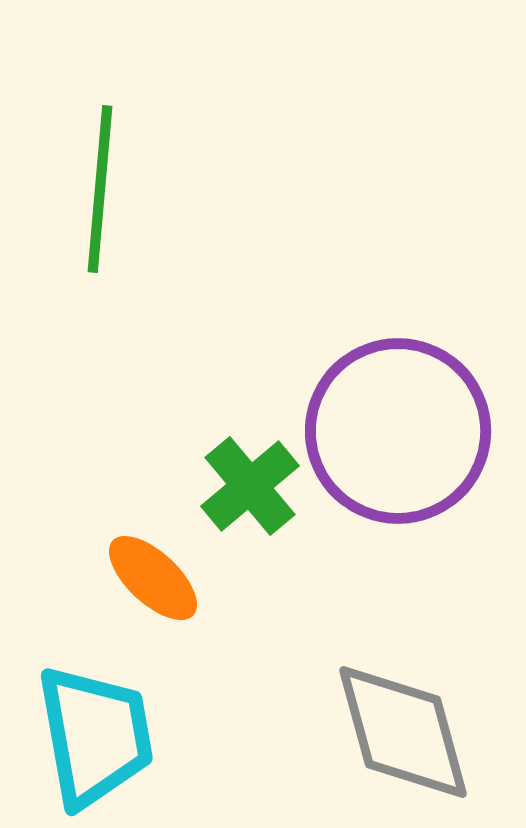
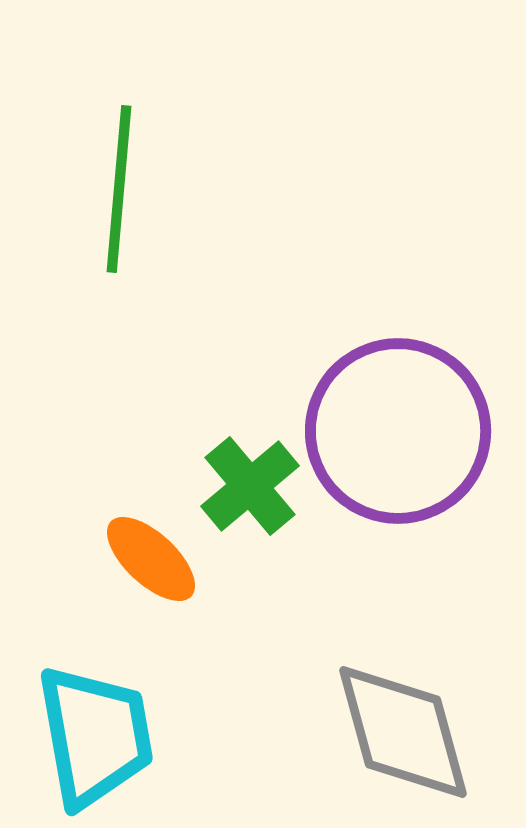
green line: moved 19 px right
orange ellipse: moved 2 px left, 19 px up
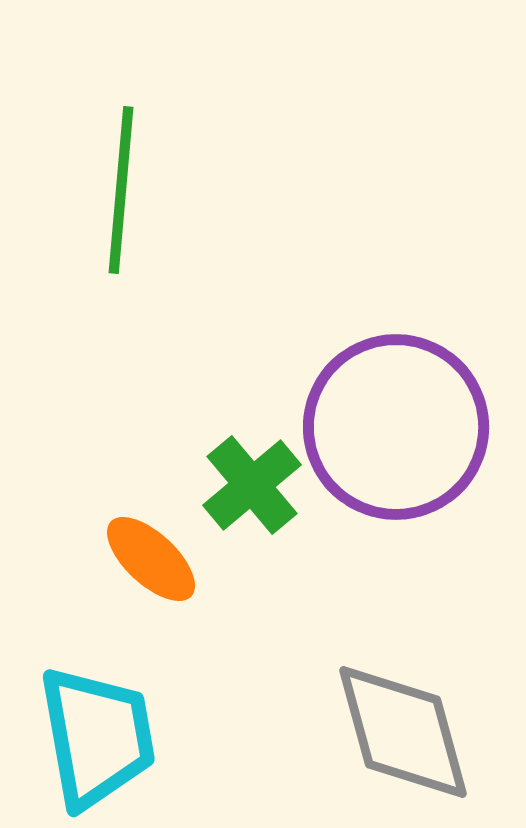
green line: moved 2 px right, 1 px down
purple circle: moved 2 px left, 4 px up
green cross: moved 2 px right, 1 px up
cyan trapezoid: moved 2 px right, 1 px down
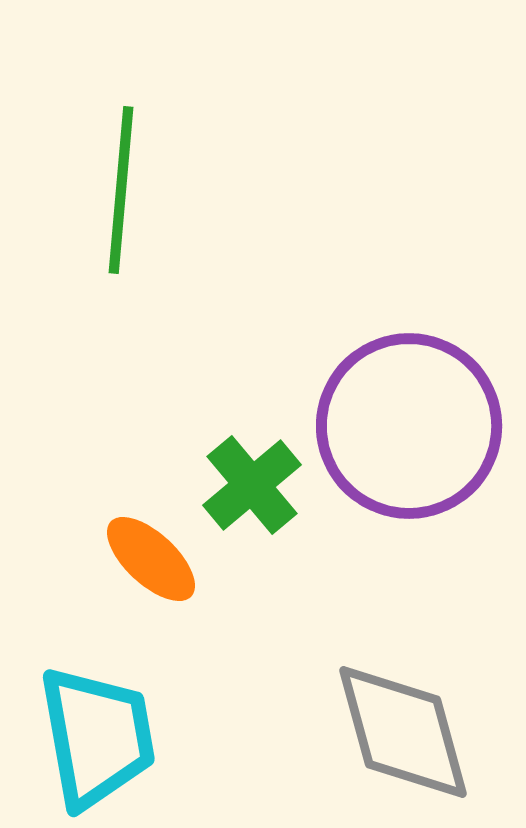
purple circle: moved 13 px right, 1 px up
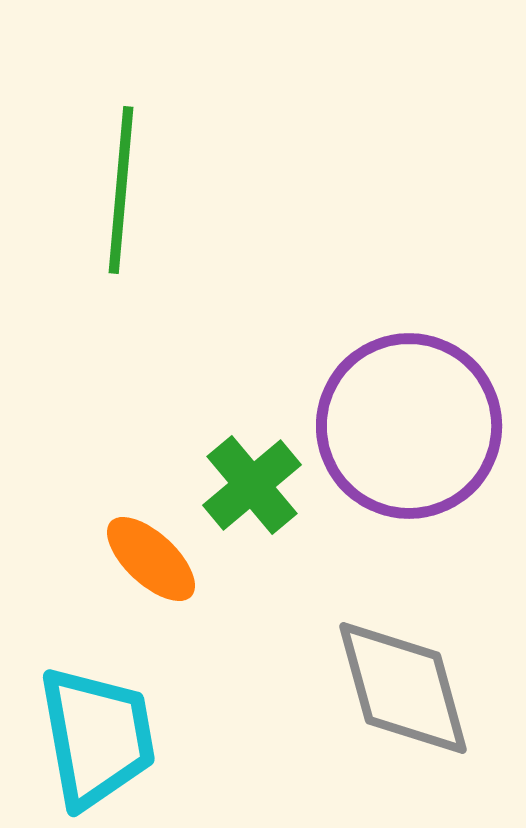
gray diamond: moved 44 px up
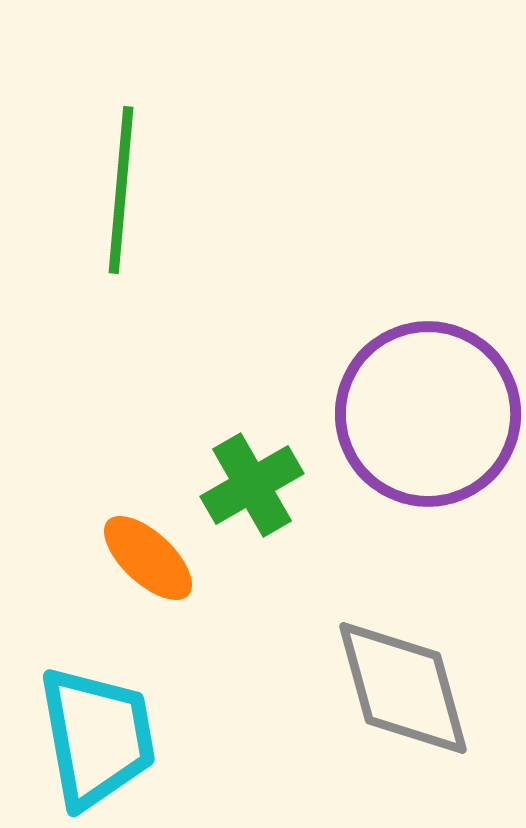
purple circle: moved 19 px right, 12 px up
green cross: rotated 10 degrees clockwise
orange ellipse: moved 3 px left, 1 px up
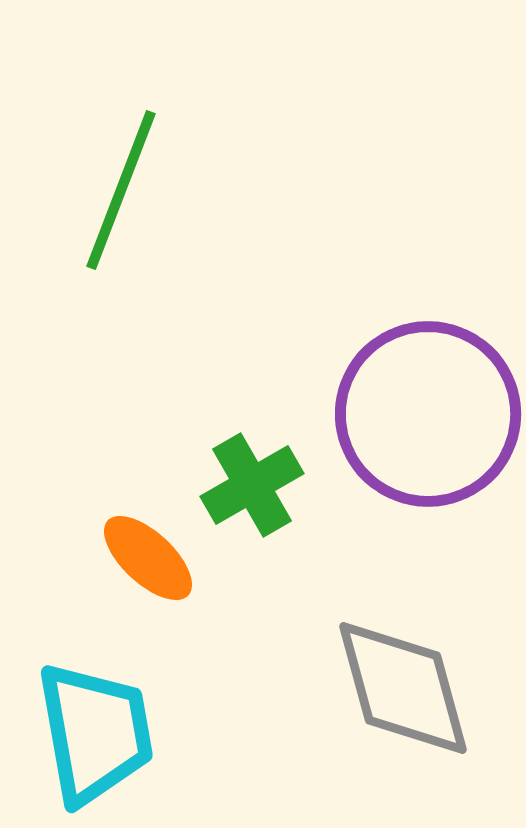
green line: rotated 16 degrees clockwise
cyan trapezoid: moved 2 px left, 4 px up
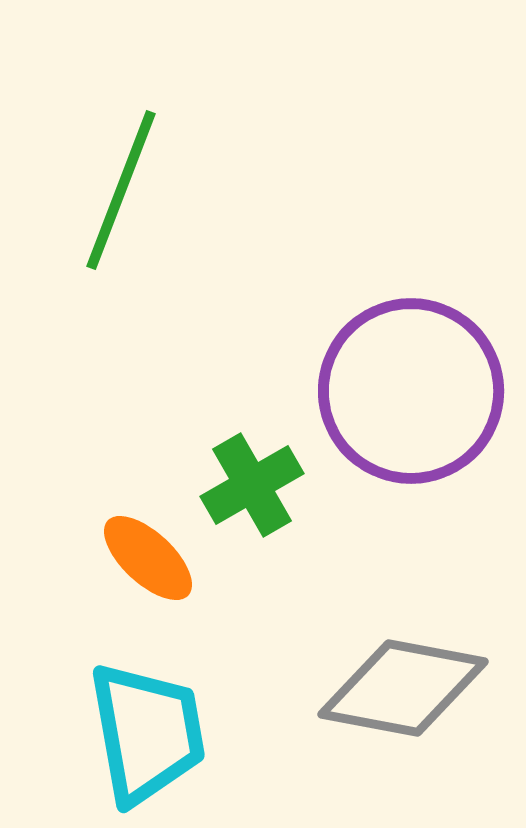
purple circle: moved 17 px left, 23 px up
gray diamond: rotated 64 degrees counterclockwise
cyan trapezoid: moved 52 px right
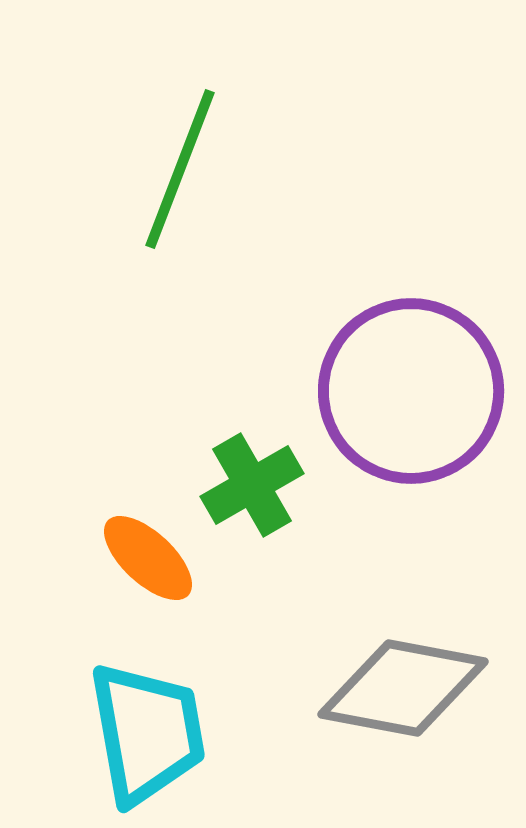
green line: moved 59 px right, 21 px up
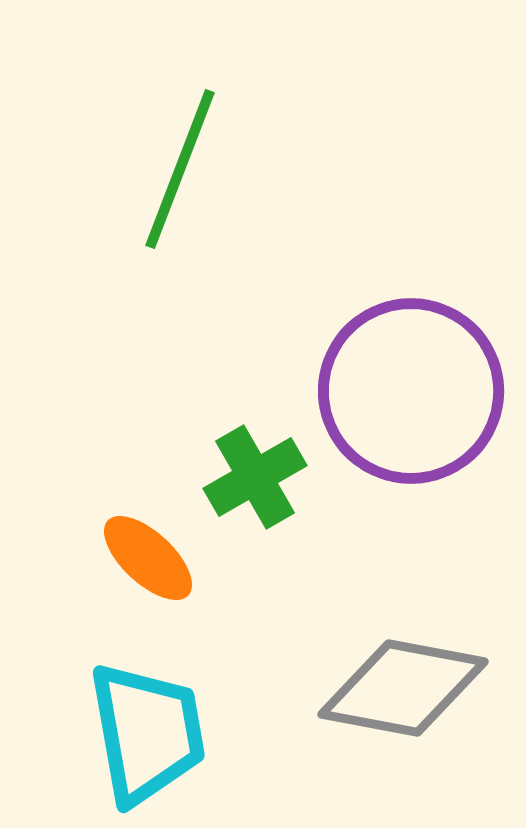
green cross: moved 3 px right, 8 px up
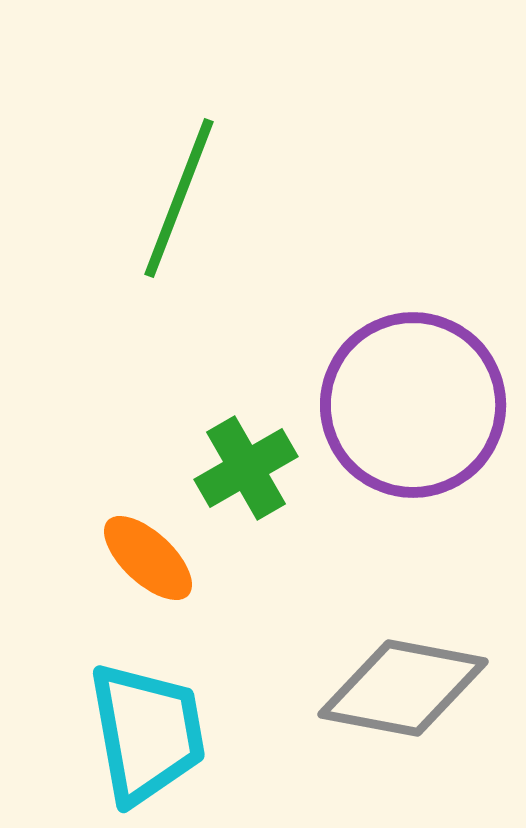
green line: moved 1 px left, 29 px down
purple circle: moved 2 px right, 14 px down
green cross: moved 9 px left, 9 px up
